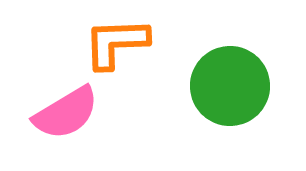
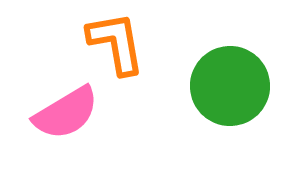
orange L-shape: rotated 82 degrees clockwise
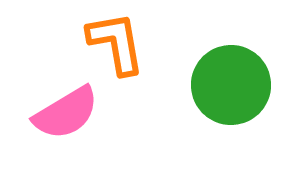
green circle: moved 1 px right, 1 px up
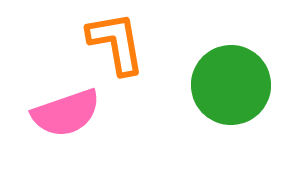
pink semicircle: rotated 12 degrees clockwise
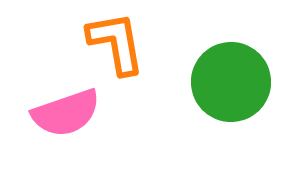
green circle: moved 3 px up
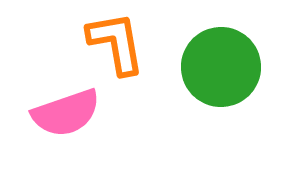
green circle: moved 10 px left, 15 px up
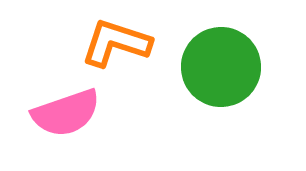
orange L-shape: rotated 62 degrees counterclockwise
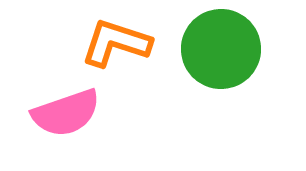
green circle: moved 18 px up
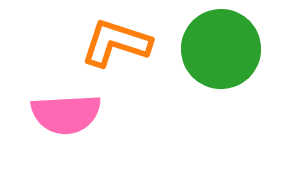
pink semicircle: moved 1 px down; rotated 16 degrees clockwise
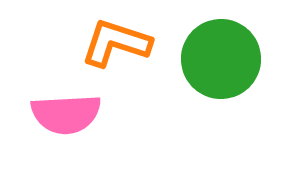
green circle: moved 10 px down
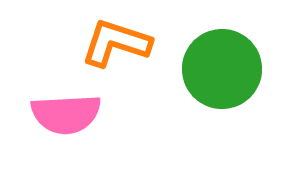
green circle: moved 1 px right, 10 px down
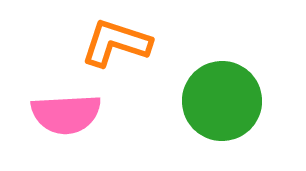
green circle: moved 32 px down
